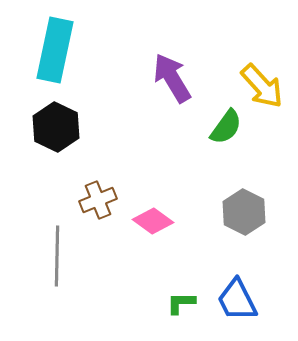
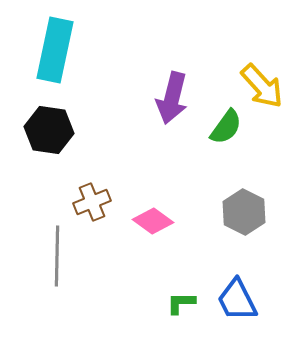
purple arrow: moved 20 px down; rotated 135 degrees counterclockwise
black hexagon: moved 7 px left, 3 px down; rotated 18 degrees counterclockwise
brown cross: moved 6 px left, 2 px down
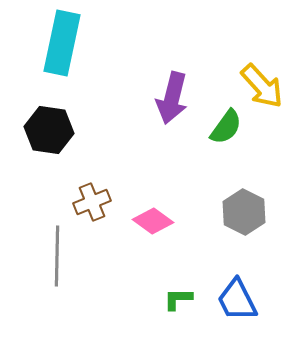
cyan rectangle: moved 7 px right, 7 px up
green L-shape: moved 3 px left, 4 px up
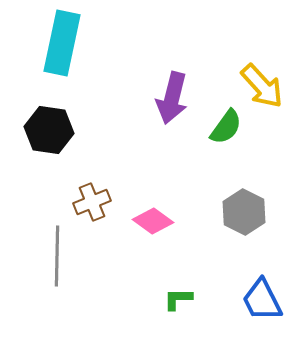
blue trapezoid: moved 25 px right
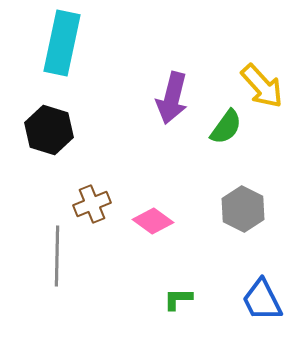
black hexagon: rotated 9 degrees clockwise
brown cross: moved 2 px down
gray hexagon: moved 1 px left, 3 px up
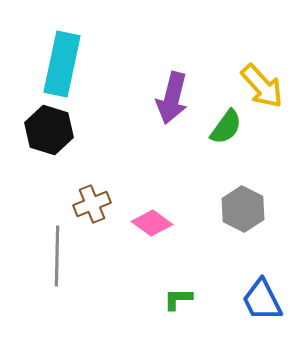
cyan rectangle: moved 21 px down
pink diamond: moved 1 px left, 2 px down
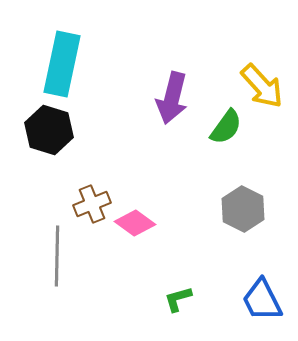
pink diamond: moved 17 px left
green L-shape: rotated 16 degrees counterclockwise
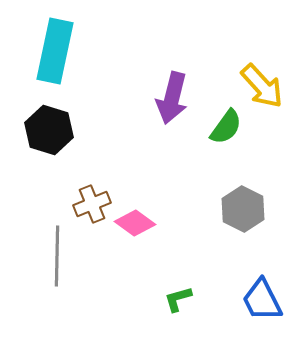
cyan rectangle: moved 7 px left, 13 px up
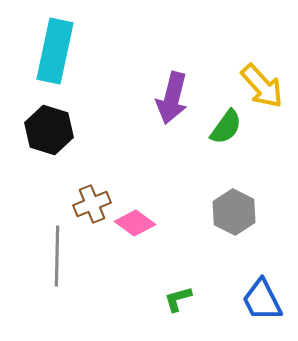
gray hexagon: moved 9 px left, 3 px down
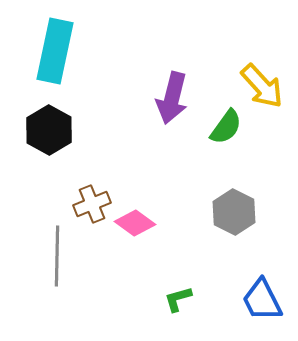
black hexagon: rotated 12 degrees clockwise
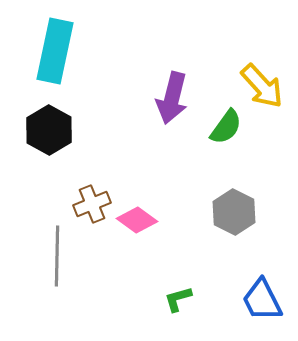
pink diamond: moved 2 px right, 3 px up
